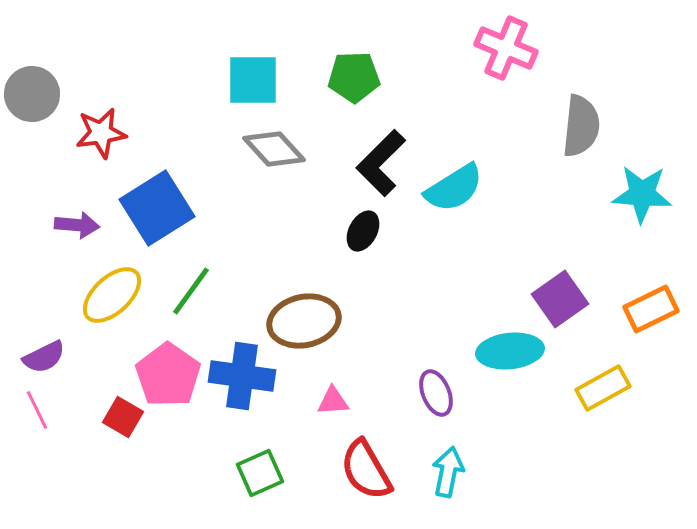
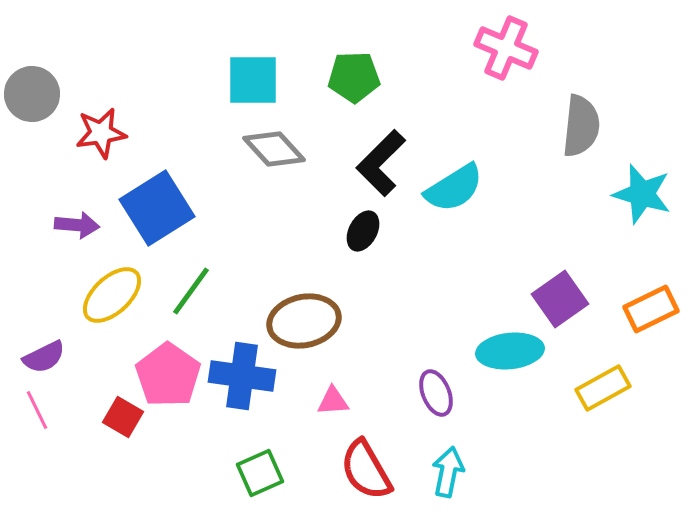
cyan star: rotated 12 degrees clockwise
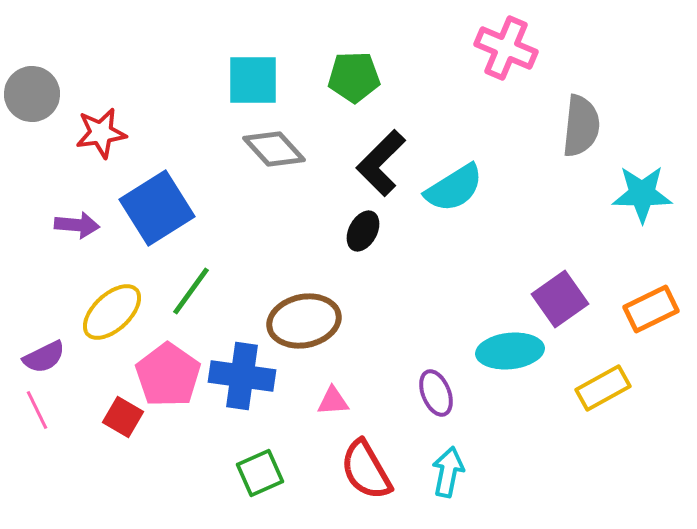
cyan star: rotated 16 degrees counterclockwise
yellow ellipse: moved 17 px down
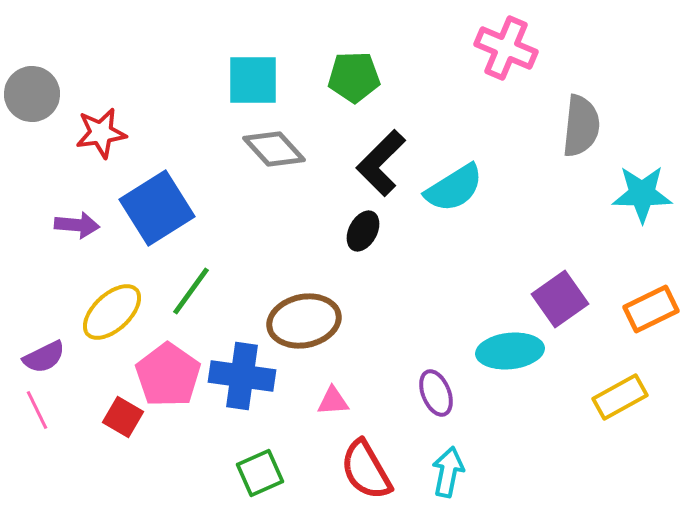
yellow rectangle: moved 17 px right, 9 px down
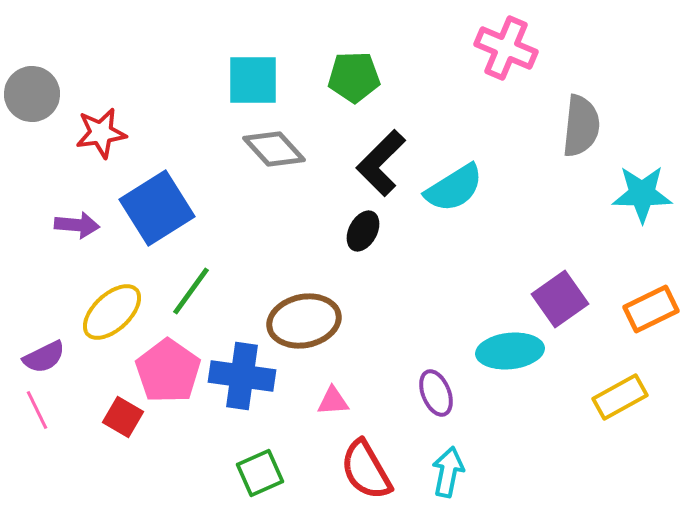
pink pentagon: moved 4 px up
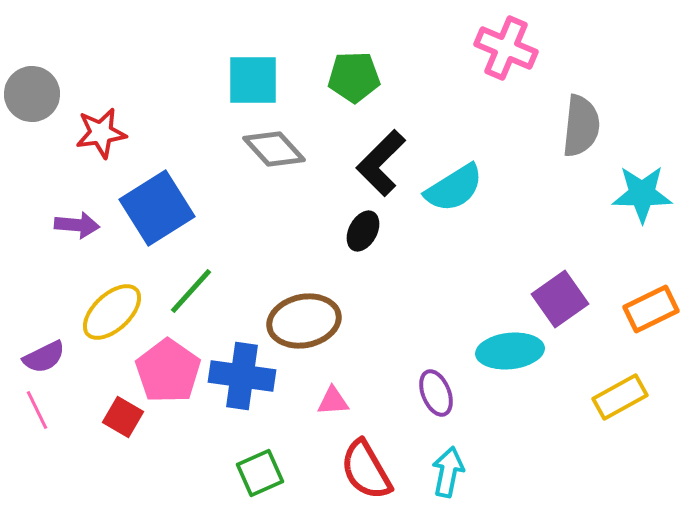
green line: rotated 6 degrees clockwise
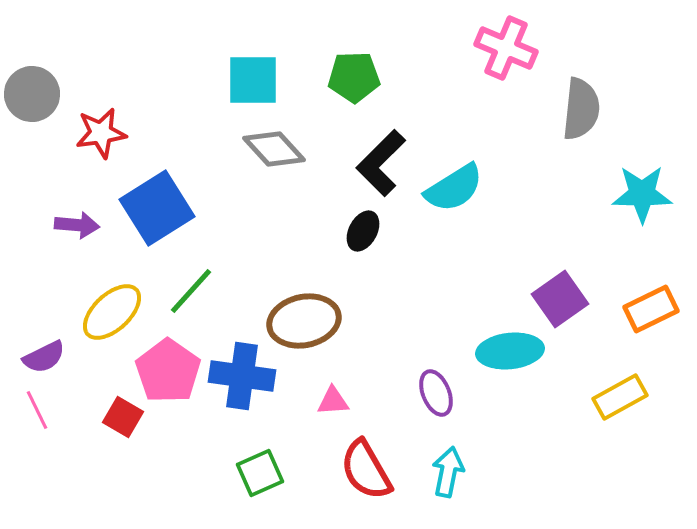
gray semicircle: moved 17 px up
